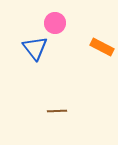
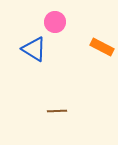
pink circle: moved 1 px up
blue triangle: moved 1 px left, 1 px down; rotated 20 degrees counterclockwise
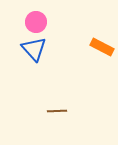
pink circle: moved 19 px left
blue triangle: rotated 16 degrees clockwise
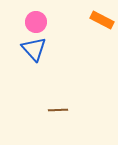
orange rectangle: moved 27 px up
brown line: moved 1 px right, 1 px up
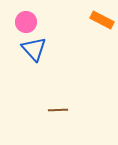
pink circle: moved 10 px left
